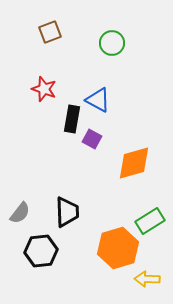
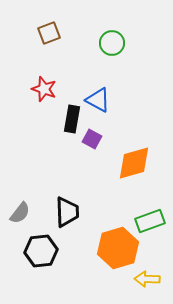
brown square: moved 1 px left, 1 px down
green rectangle: rotated 12 degrees clockwise
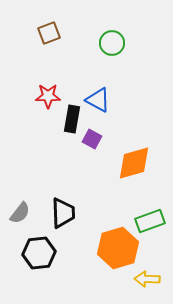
red star: moved 4 px right, 7 px down; rotated 20 degrees counterclockwise
black trapezoid: moved 4 px left, 1 px down
black hexagon: moved 2 px left, 2 px down
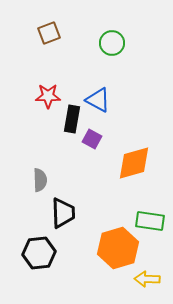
gray semicircle: moved 20 px right, 33 px up; rotated 40 degrees counterclockwise
green rectangle: rotated 28 degrees clockwise
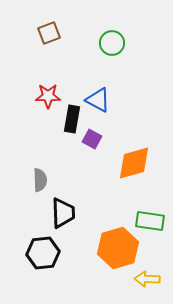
black hexagon: moved 4 px right
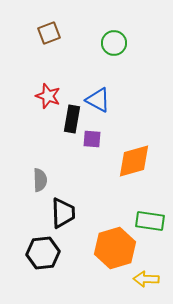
green circle: moved 2 px right
red star: rotated 20 degrees clockwise
purple square: rotated 24 degrees counterclockwise
orange diamond: moved 2 px up
orange hexagon: moved 3 px left
yellow arrow: moved 1 px left
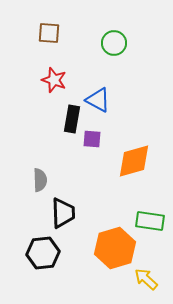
brown square: rotated 25 degrees clockwise
red star: moved 6 px right, 16 px up
yellow arrow: rotated 40 degrees clockwise
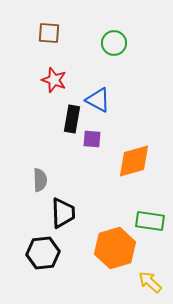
yellow arrow: moved 4 px right, 3 px down
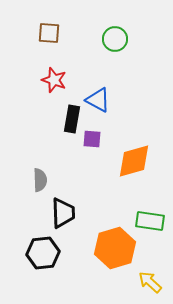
green circle: moved 1 px right, 4 px up
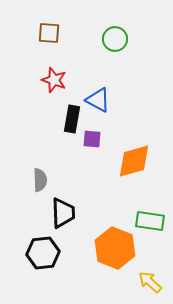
orange hexagon: rotated 21 degrees counterclockwise
